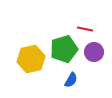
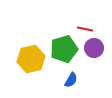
purple circle: moved 4 px up
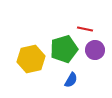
purple circle: moved 1 px right, 2 px down
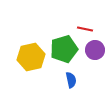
yellow hexagon: moved 2 px up
blue semicircle: rotated 42 degrees counterclockwise
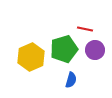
yellow hexagon: rotated 12 degrees counterclockwise
blue semicircle: rotated 28 degrees clockwise
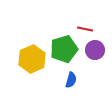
yellow hexagon: moved 1 px right, 2 px down
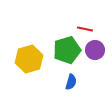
green pentagon: moved 3 px right, 1 px down
yellow hexagon: moved 3 px left; rotated 8 degrees clockwise
blue semicircle: moved 2 px down
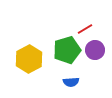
red line: rotated 42 degrees counterclockwise
yellow hexagon: rotated 12 degrees counterclockwise
blue semicircle: rotated 70 degrees clockwise
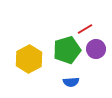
purple circle: moved 1 px right, 1 px up
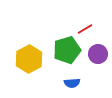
purple circle: moved 2 px right, 5 px down
blue semicircle: moved 1 px right, 1 px down
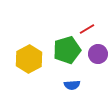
red line: moved 2 px right
blue semicircle: moved 2 px down
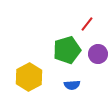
red line: moved 5 px up; rotated 21 degrees counterclockwise
yellow hexagon: moved 18 px down
